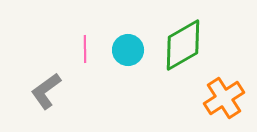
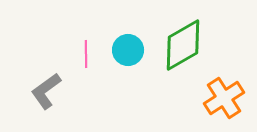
pink line: moved 1 px right, 5 px down
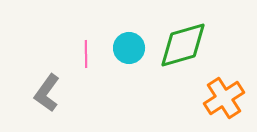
green diamond: rotated 14 degrees clockwise
cyan circle: moved 1 px right, 2 px up
gray L-shape: moved 1 px right, 2 px down; rotated 18 degrees counterclockwise
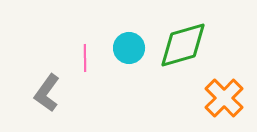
pink line: moved 1 px left, 4 px down
orange cross: rotated 12 degrees counterclockwise
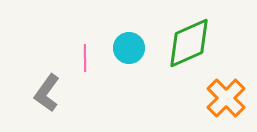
green diamond: moved 6 px right, 2 px up; rotated 8 degrees counterclockwise
orange cross: moved 2 px right
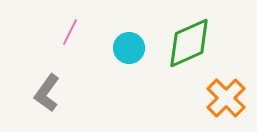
pink line: moved 15 px left, 26 px up; rotated 28 degrees clockwise
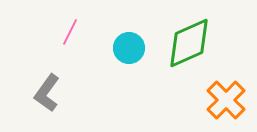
orange cross: moved 2 px down
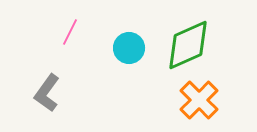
green diamond: moved 1 px left, 2 px down
orange cross: moved 27 px left
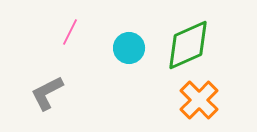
gray L-shape: rotated 27 degrees clockwise
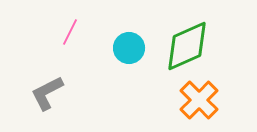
green diamond: moved 1 px left, 1 px down
